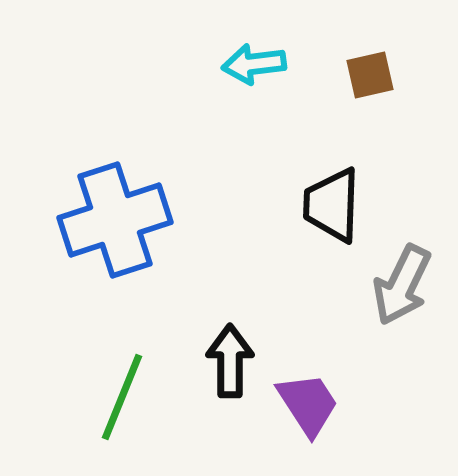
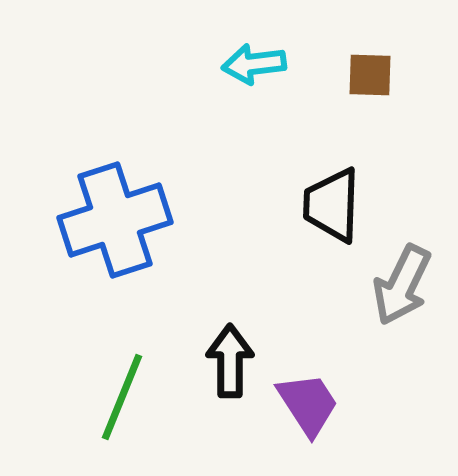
brown square: rotated 15 degrees clockwise
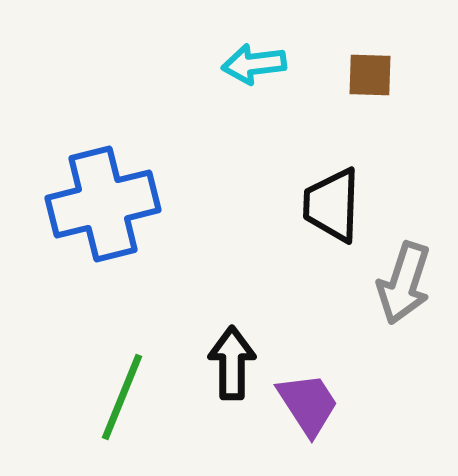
blue cross: moved 12 px left, 16 px up; rotated 4 degrees clockwise
gray arrow: moved 2 px right, 2 px up; rotated 8 degrees counterclockwise
black arrow: moved 2 px right, 2 px down
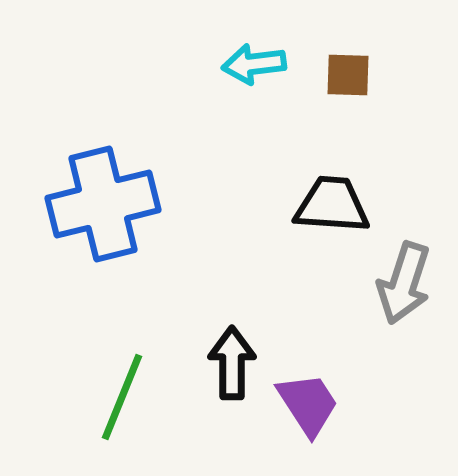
brown square: moved 22 px left
black trapezoid: rotated 92 degrees clockwise
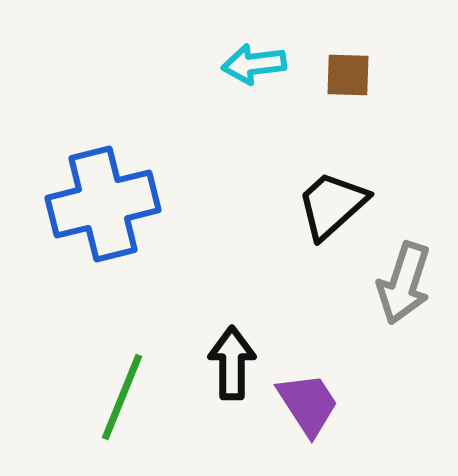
black trapezoid: rotated 46 degrees counterclockwise
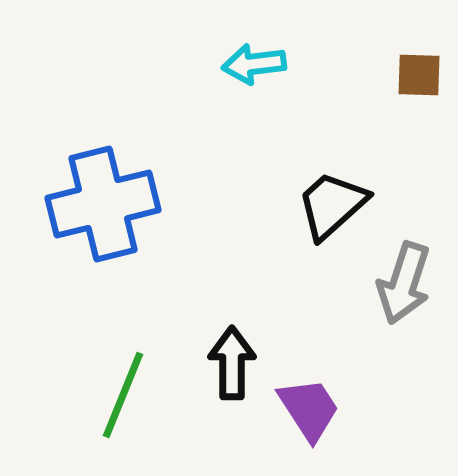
brown square: moved 71 px right
green line: moved 1 px right, 2 px up
purple trapezoid: moved 1 px right, 5 px down
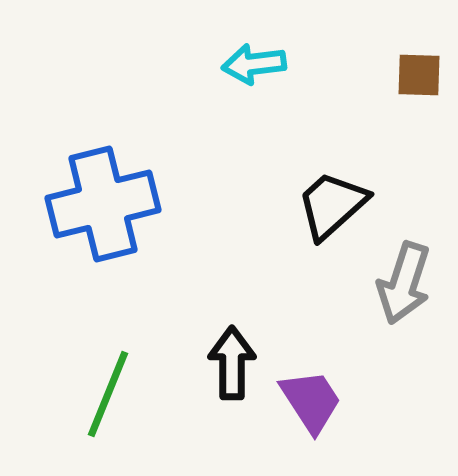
green line: moved 15 px left, 1 px up
purple trapezoid: moved 2 px right, 8 px up
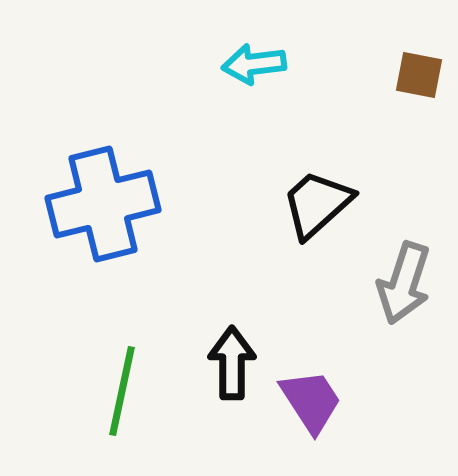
brown square: rotated 9 degrees clockwise
black trapezoid: moved 15 px left, 1 px up
green line: moved 14 px right, 3 px up; rotated 10 degrees counterclockwise
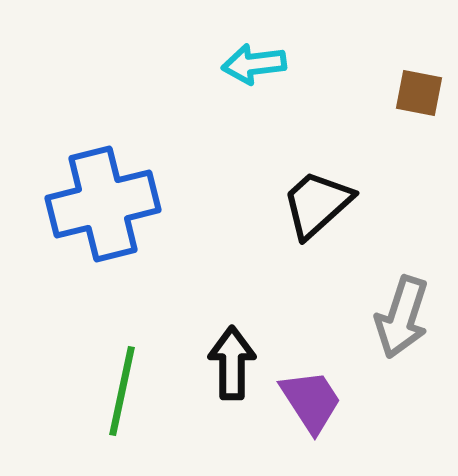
brown square: moved 18 px down
gray arrow: moved 2 px left, 34 px down
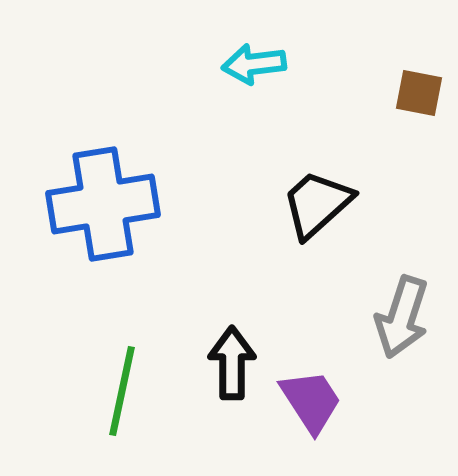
blue cross: rotated 5 degrees clockwise
